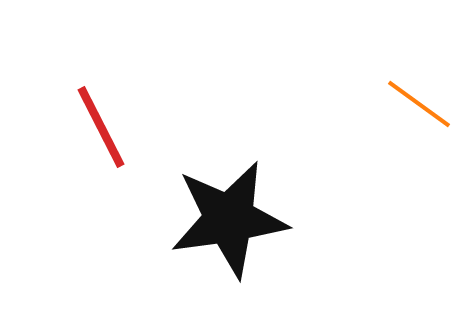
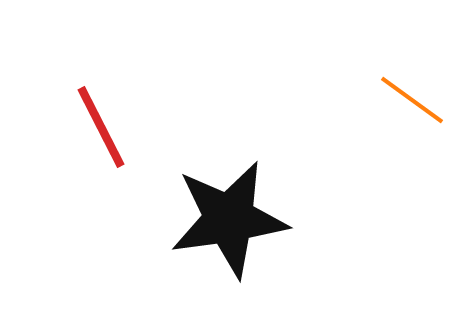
orange line: moved 7 px left, 4 px up
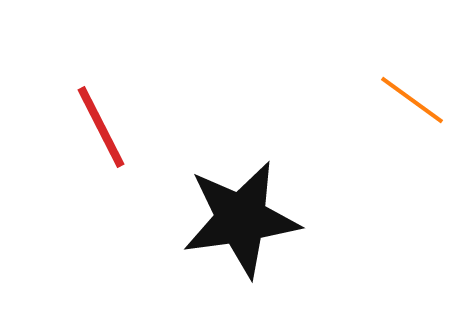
black star: moved 12 px right
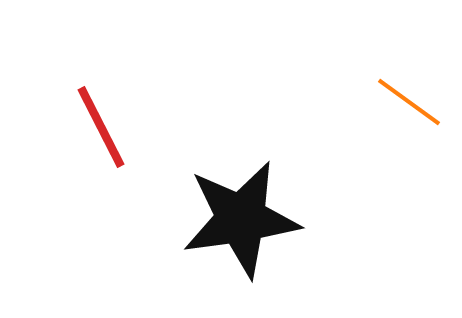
orange line: moved 3 px left, 2 px down
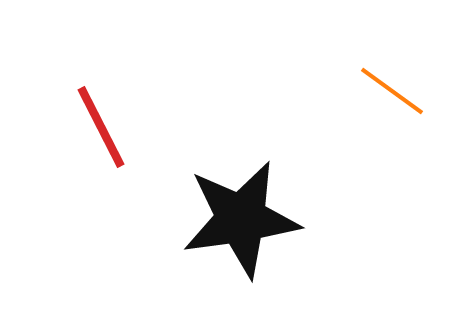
orange line: moved 17 px left, 11 px up
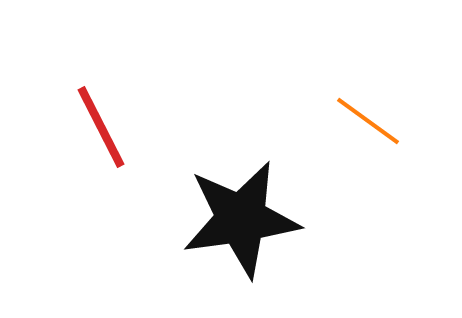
orange line: moved 24 px left, 30 px down
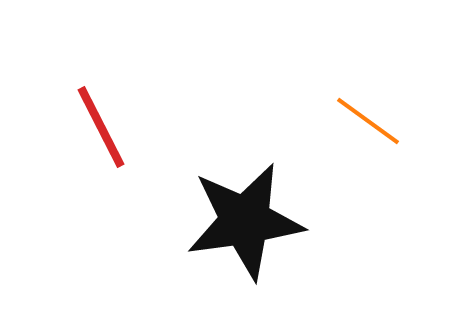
black star: moved 4 px right, 2 px down
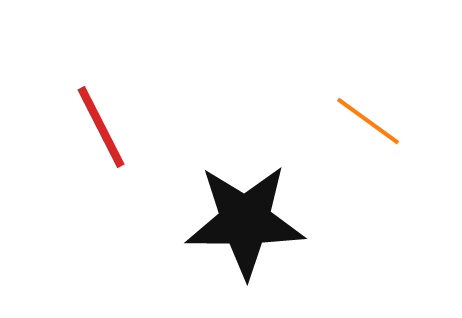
black star: rotated 8 degrees clockwise
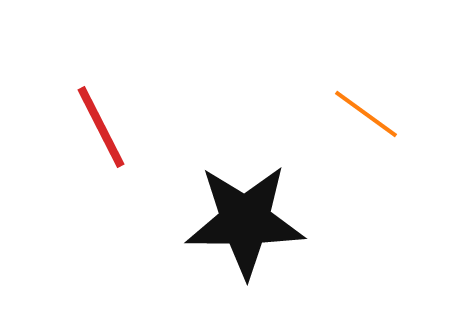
orange line: moved 2 px left, 7 px up
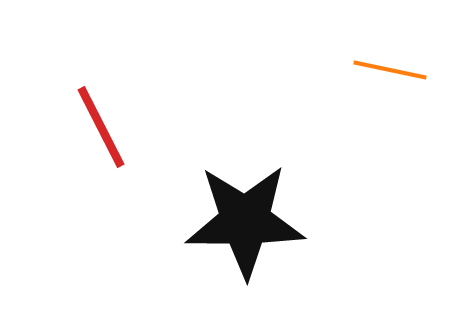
orange line: moved 24 px right, 44 px up; rotated 24 degrees counterclockwise
